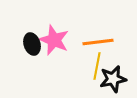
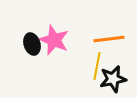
orange line: moved 11 px right, 3 px up
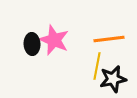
black ellipse: rotated 15 degrees clockwise
